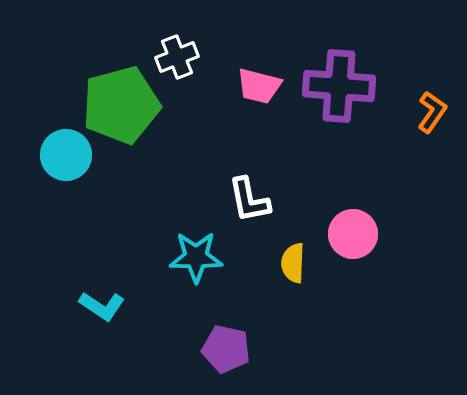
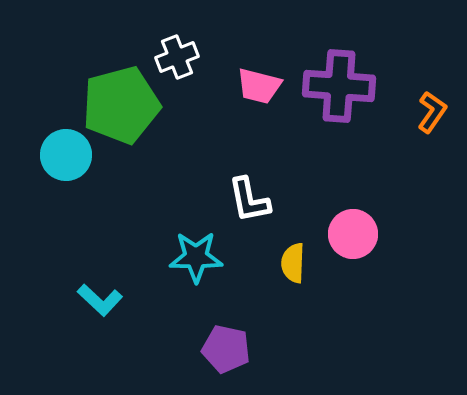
cyan L-shape: moved 2 px left, 6 px up; rotated 9 degrees clockwise
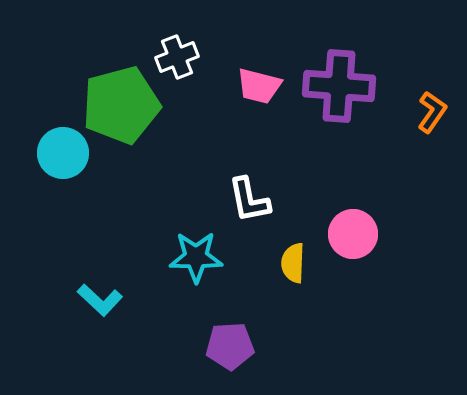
cyan circle: moved 3 px left, 2 px up
purple pentagon: moved 4 px right, 3 px up; rotated 15 degrees counterclockwise
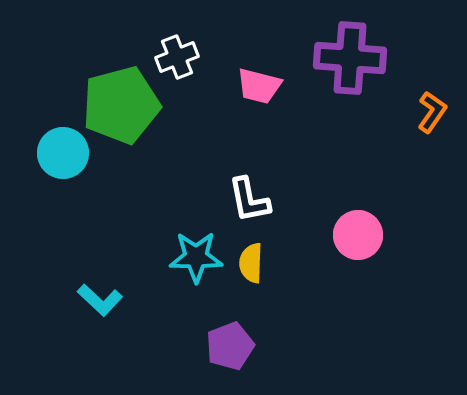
purple cross: moved 11 px right, 28 px up
pink circle: moved 5 px right, 1 px down
yellow semicircle: moved 42 px left
purple pentagon: rotated 18 degrees counterclockwise
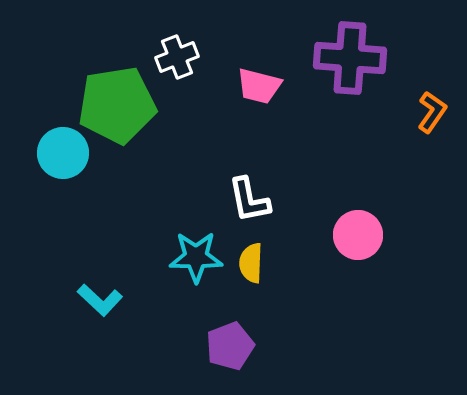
green pentagon: moved 4 px left; rotated 6 degrees clockwise
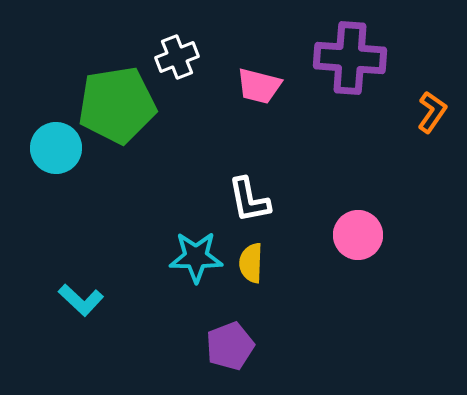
cyan circle: moved 7 px left, 5 px up
cyan L-shape: moved 19 px left
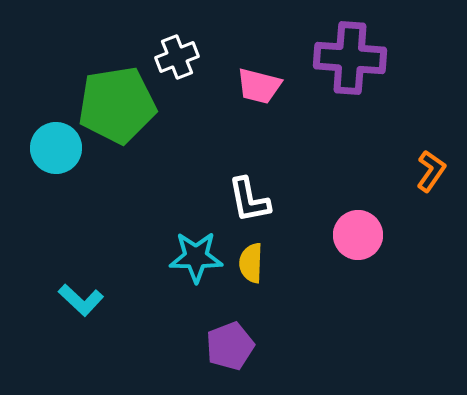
orange L-shape: moved 1 px left, 59 px down
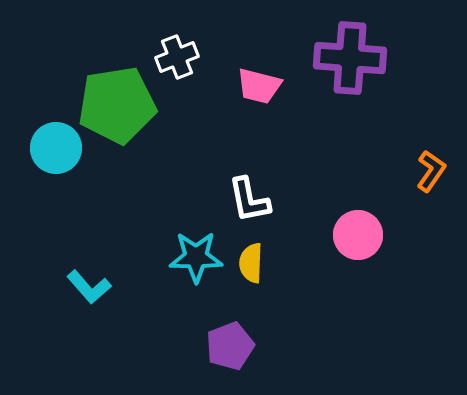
cyan L-shape: moved 8 px right, 13 px up; rotated 6 degrees clockwise
